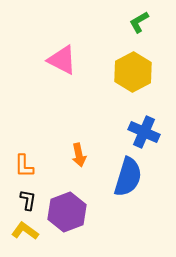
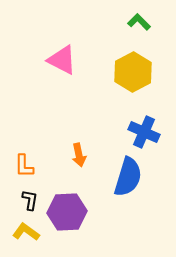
green L-shape: rotated 75 degrees clockwise
black L-shape: moved 2 px right
purple hexagon: rotated 18 degrees clockwise
yellow L-shape: moved 1 px right, 1 px down
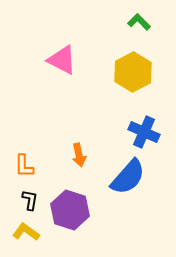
blue semicircle: rotated 24 degrees clockwise
purple hexagon: moved 3 px right, 2 px up; rotated 21 degrees clockwise
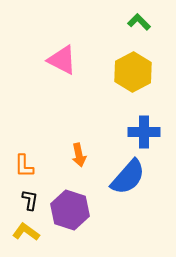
blue cross: rotated 24 degrees counterclockwise
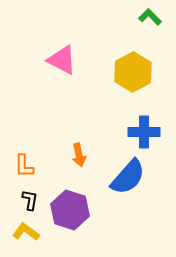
green L-shape: moved 11 px right, 5 px up
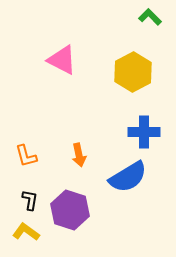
orange L-shape: moved 2 px right, 10 px up; rotated 15 degrees counterclockwise
blue semicircle: rotated 18 degrees clockwise
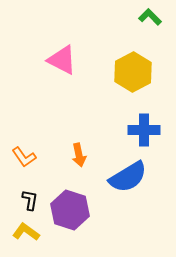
blue cross: moved 2 px up
orange L-shape: moved 2 px left, 1 px down; rotated 20 degrees counterclockwise
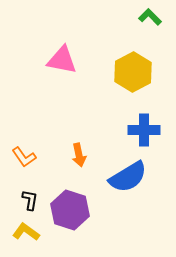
pink triangle: rotated 16 degrees counterclockwise
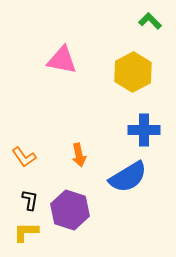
green L-shape: moved 4 px down
yellow L-shape: rotated 36 degrees counterclockwise
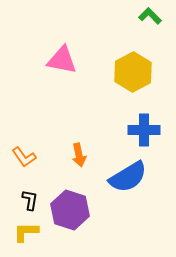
green L-shape: moved 5 px up
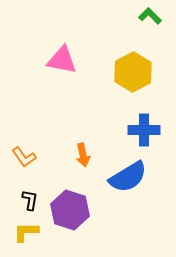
orange arrow: moved 4 px right
